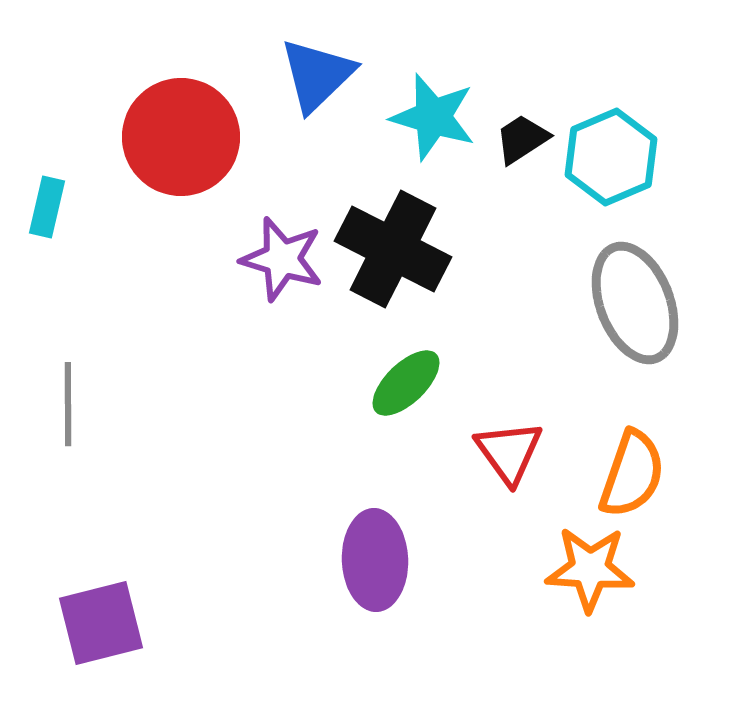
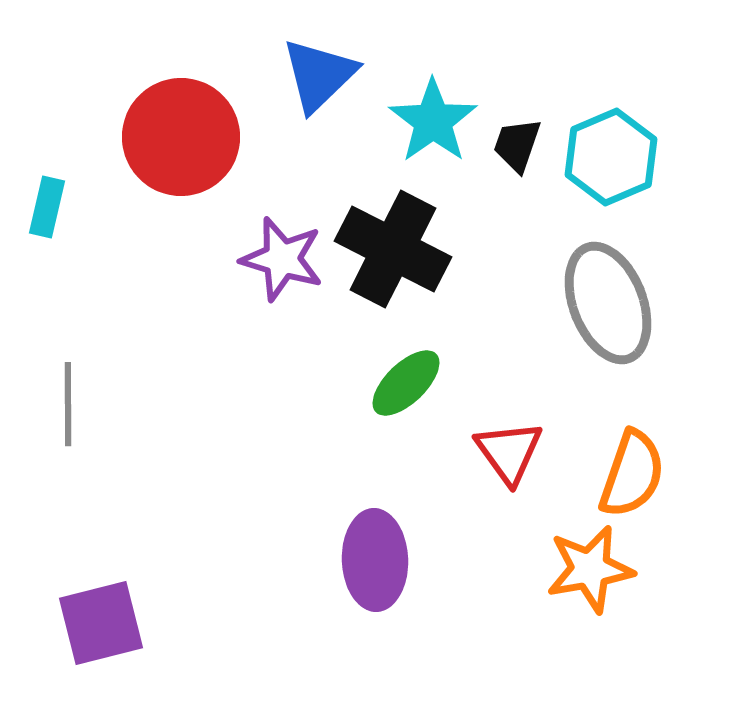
blue triangle: moved 2 px right
cyan star: moved 4 px down; rotated 20 degrees clockwise
black trapezoid: moved 5 px left, 6 px down; rotated 38 degrees counterclockwise
gray ellipse: moved 27 px left
orange star: rotated 14 degrees counterclockwise
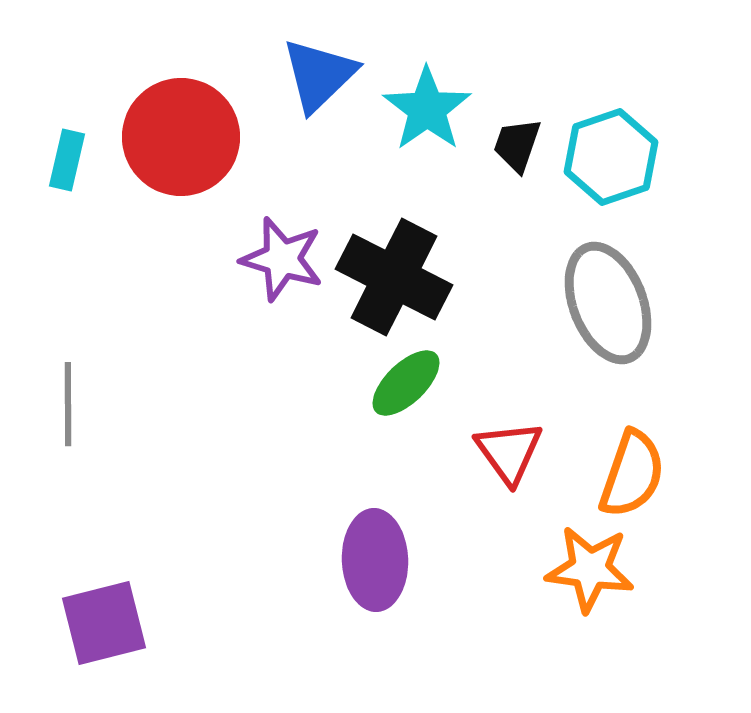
cyan star: moved 6 px left, 12 px up
cyan hexagon: rotated 4 degrees clockwise
cyan rectangle: moved 20 px right, 47 px up
black cross: moved 1 px right, 28 px down
orange star: rotated 18 degrees clockwise
purple square: moved 3 px right
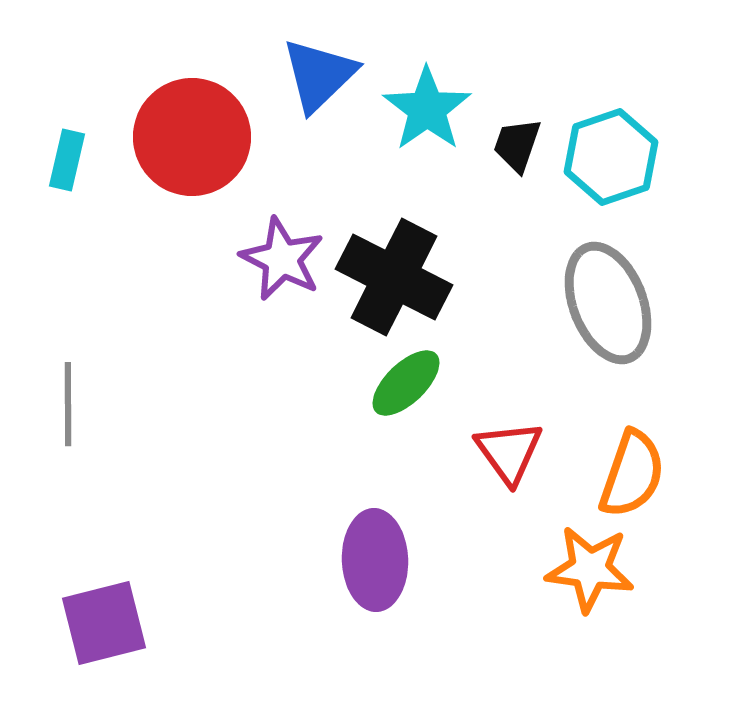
red circle: moved 11 px right
purple star: rotated 10 degrees clockwise
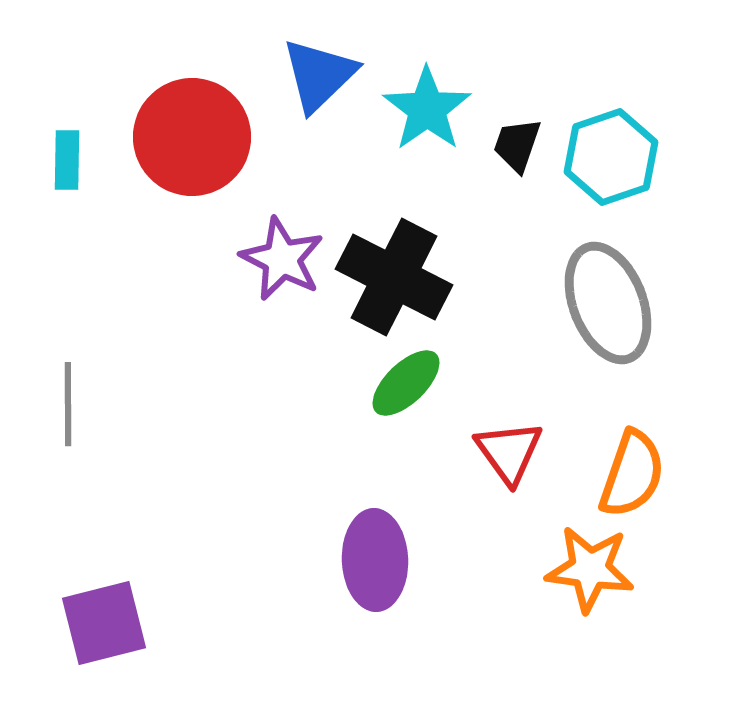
cyan rectangle: rotated 12 degrees counterclockwise
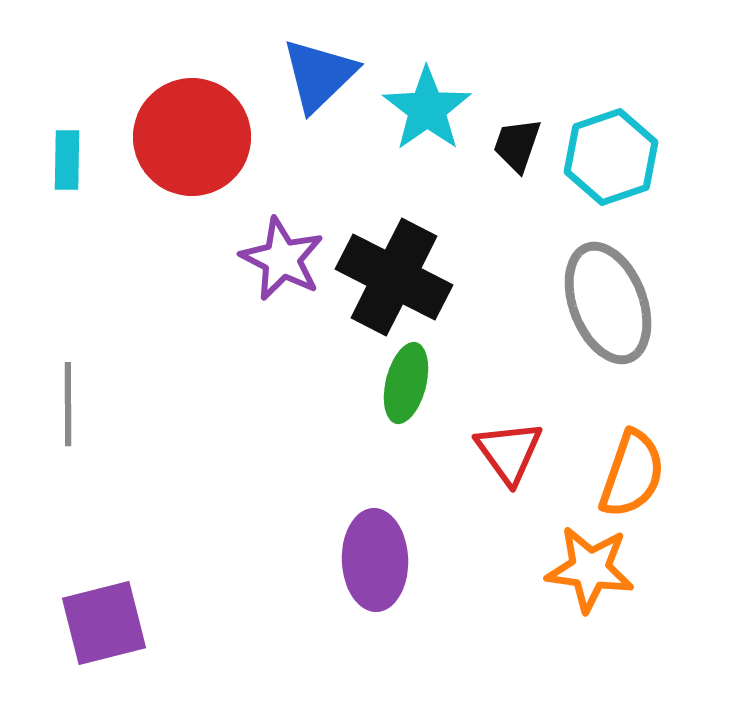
green ellipse: rotated 32 degrees counterclockwise
